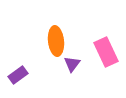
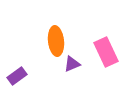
purple triangle: rotated 30 degrees clockwise
purple rectangle: moved 1 px left, 1 px down
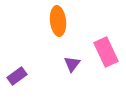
orange ellipse: moved 2 px right, 20 px up
purple triangle: rotated 30 degrees counterclockwise
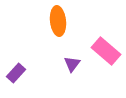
pink rectangle: moved 1 px up; rotated 24 degrees counterclockwise
purple rectangle: moved 1 px left, 3 px up; rotated 12 degrees counterclockwise
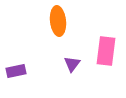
pink rectangle: rotated 56 degrees clockwise
purple rectangle: moved 2 px up; rotated 36 degrees clockwise
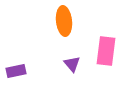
orange ellipse: moved 6 px right
purple triangle: rotated 18 degrees counterclockwise
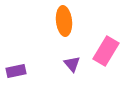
pink rectangle: rotated 24 degrees clockwise
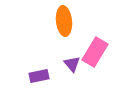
pink rectangle: moved 11 px left, 1 px down
purple rectangle: moved 23 px right, 5 px down
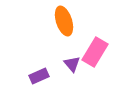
orange ellipse: rotated 12 degrees counterclockwise
purple rectangle: rotated 12 degrees counterclockwise
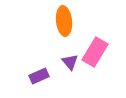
orange ellipse: rotated 12 degrees clockwise
purple triangle: moved 2 px left, 2 px up
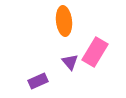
purple rectangle: moved 1 px left, 5 px down
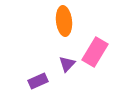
purple triangle: moved 3 px left, 2 px down; rotated 24 degrees clockwise
